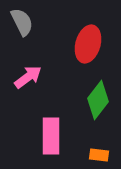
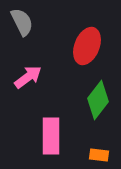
red ellipse: moved 1 px left, 2 px down; rotated 6 degrees clockwise
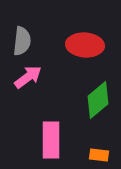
gray semicircle: moved 19 px down; rotated 32 degrees clockwise
red ellipse: moved 2 px left, 1 px up; rotated 72 degrees clockwise
green diamond: rotated 12 degrees clockwise
pink rectangle: moved 4 px down
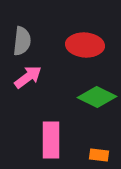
green diamond: moved 1 px left, 3 px up; rotated 66 degrees clockwise
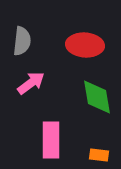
pink arrow: moved 3 px right, 6 px down
green diamond: rotated 54 degrees clockwise
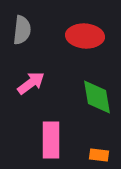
gray semicircle: moved 11 px up
red ellipse: moved 9 px up
